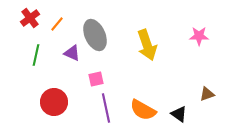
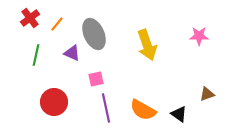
gray ellipse: moved 1 px left, 1 px up
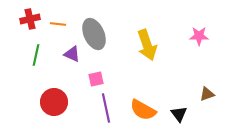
red cross: moved 1 px down; rotated 24 degrees clockwise
orange line: moved 1 px right; rotated 56 degrees clockwise
purple triangle: moved 1 px down
black triangle: rotated 18 degrees clockwise
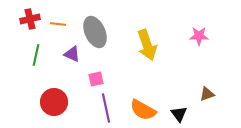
gray ellipse: moved 1 px right, 2 px up
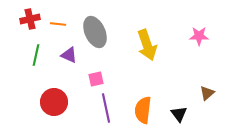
purple triangle: moved 3 px left, 1 px down
brown triangle: moved 1 px up; rotated 21 degrees counterclockwise
orange semicircle: rotated 68 degrees clockwise
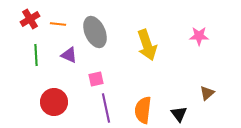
red cross: rotated 18 degrees counterclockwise
green line: rotated 15 degrees counterclockwise
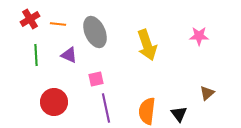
orange semicircle: moved 4 px right, 1 px down
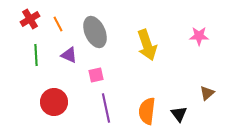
orange line: rotated 56 degrees clockwise
pink square: moved 4 px up
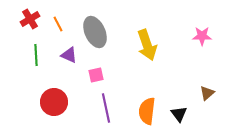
pink star: moved 3 px right
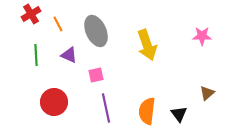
red cross: moved 1 px right, 5 px up
gray ellipse: moved 1 px right, 1 px up
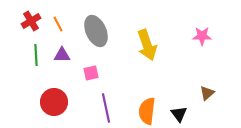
red cross: moved 7 px down
purple triangle: moved 7 px left; rotated 24 degrees counterclockwise
pink square: moved 5 px left, 2 px up
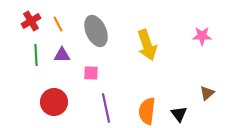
pink square: rotated 14 degrees clockwise
